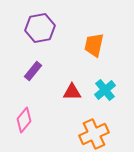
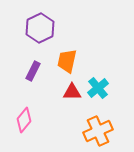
purple hexagon: rotated 16 degrees counterclockwise
orange trapezoid: moved 27 px left, 16 px down
purple rectangle: rotated 12 degrees counterclockwise
cyan cross: moved 7 px left, 2 px up
orange cross: moved 4 px right, 3 px up
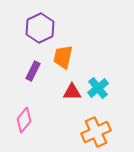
orange trapezoid: moved 4 px left, 4 px up
orange cross: moved 2 px left, 1 px down
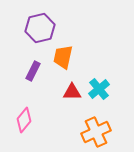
purple hexagon: rotated 12 degrees clockwise
cyan cross: moved 1 px right, 1 px down
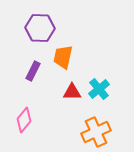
purple hexagon: rotated 16 degrees clockwise
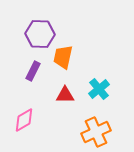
purple hexagon: moved 6 px down
red triangle: moved 7 px left, 3 px down
pink diamond: rotated 20 degrees clockwise
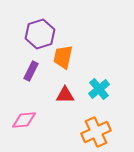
purple hexagon: rotated 20 degrees counterclockwise
purple rectangle: moved 2 px left
pink diamond: rotated 25 degrees clockwise
